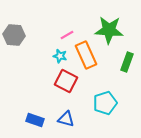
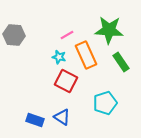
cyan star: moved 1 px left, 1 px down
green rectangle: moved 6 px left; rotated 54 degrees counterclockwise
blue triangle: moved 4 px left, 2 px up; rotated 18 degrees clockwise
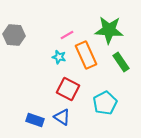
red square: moved 2 px right, 8 px down
cyan pentagon: rotated 10 degrees counterclockwise
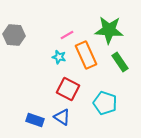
green rectangle: moved 1 px left
cyan pentagon: rotated 25 degrees counterclockwise
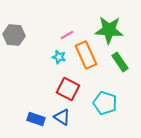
blue rectangle: moved 1 px right, 1 px up
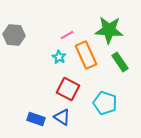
cyan star: rotated 16 degrees clockwise
